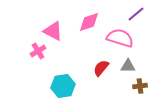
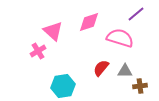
pink triangle: rotated 15 degrees clockwise
gray triangle: moved 3 px left, 5 px down
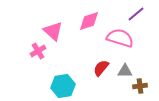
pink diamond: moved 1 px up
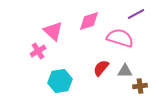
purple line: rotated 12 degrees clockwise
cyan hexagon: moved 3 px left, 5 px up
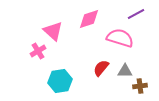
pink diamond: moved 2 px up
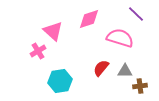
purple line: rotated 72 degrees clockwise
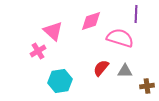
purple line: rotated 48 degrees clockwise
pink diamond: moved 2 px right, 2 px down
brown cross: moved 7 px right
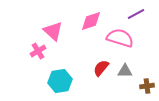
purple line: rotated 60 degrees clockwise
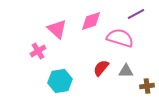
pink triangle: moved 4 px right, 2 px up
gray triangle: moved 1 px right
